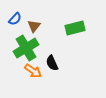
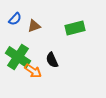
brown triangle: rotated 32 degrees clockwise
green cross: moved 8 px left, 9 px down; rotated 25 degrees counterclockwise
black semicircle: moved 3 px up
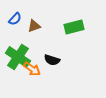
green rectangle: moved 1 px left, 1 px up
black semicircle: rotated 49 degrees counterclockwise
orange arrow: moved 1 px left, 2 px up
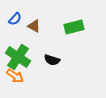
brown triangle: rotated 48 degrees clockwise
orange arrow: moved 17 px left, 7 px down
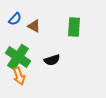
green rectangle: rotated 72 degrees counterclockwise
black semicircle: rotated 35 degrees counterclockwise
orange arrow: moved 4 px right; rotated 36 degrees clockwise
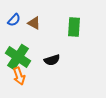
blue semicircle: moved 1 px left, 1 px down
brown triangle: moved 3 px up
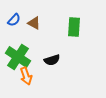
orange arrow: moved 7 px right
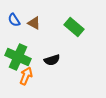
blue semicircle: rotated 104 degrees clockwise
green rectangle: rotated 54 degrees counterclockwise
green cross: rotated 10 degrees counterclockwise
orange arrow: rotated 138 degrees counterclockwise
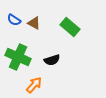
blue semicircle: rotated 24 degrees counterclockwise
green rectangle: moved 4 px left
orange arrow: moved 8 px right, 9 px down; rotated 18 degrees clockwise
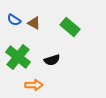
green cross: rotated 15 degrees clockwise
orange arrow: rotated 48 degrees clockwise
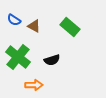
brown triangle: moved 3 px down
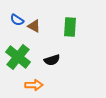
blue semicircle: moved 3 px right
green rectangle: rotated 54 degrees clockwise
